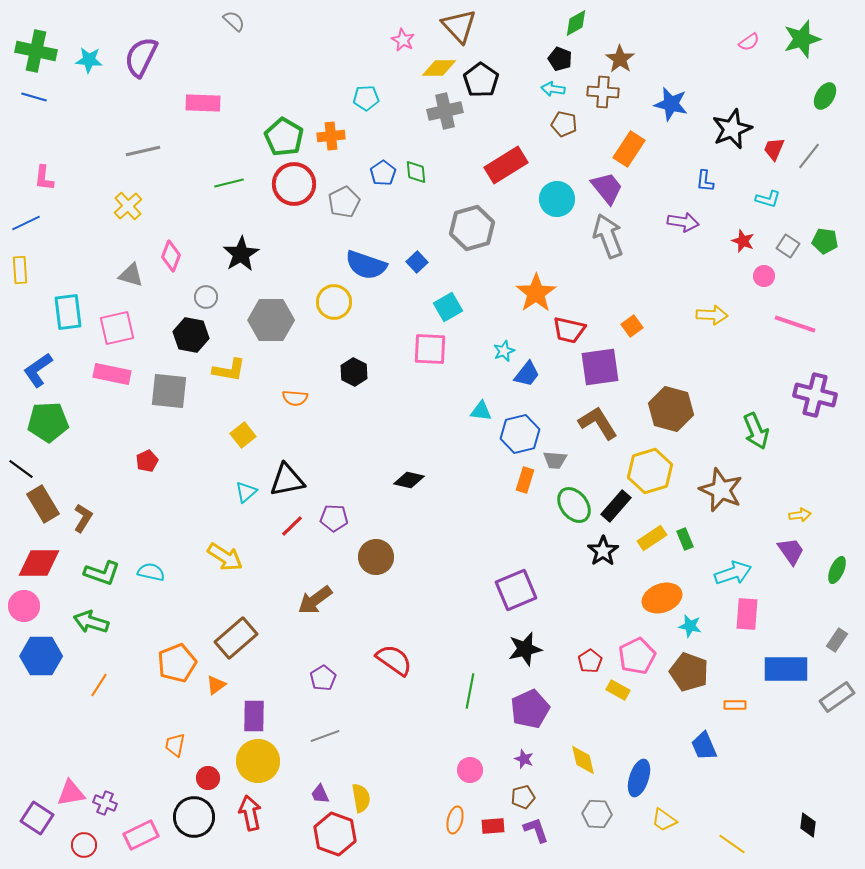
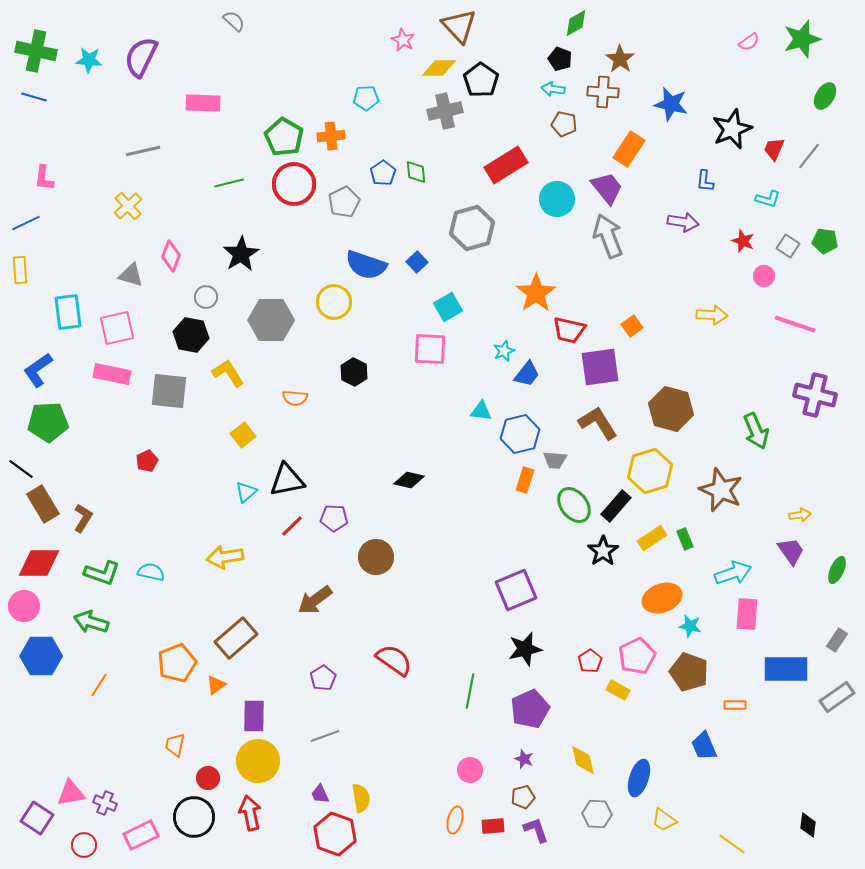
yellow L-shape at (229, 370): moved 1 px left, 3 px down; rotated 132 degrees counterclockwise
yellow arrow at (225, 557): rotated 138 degrees clockwise
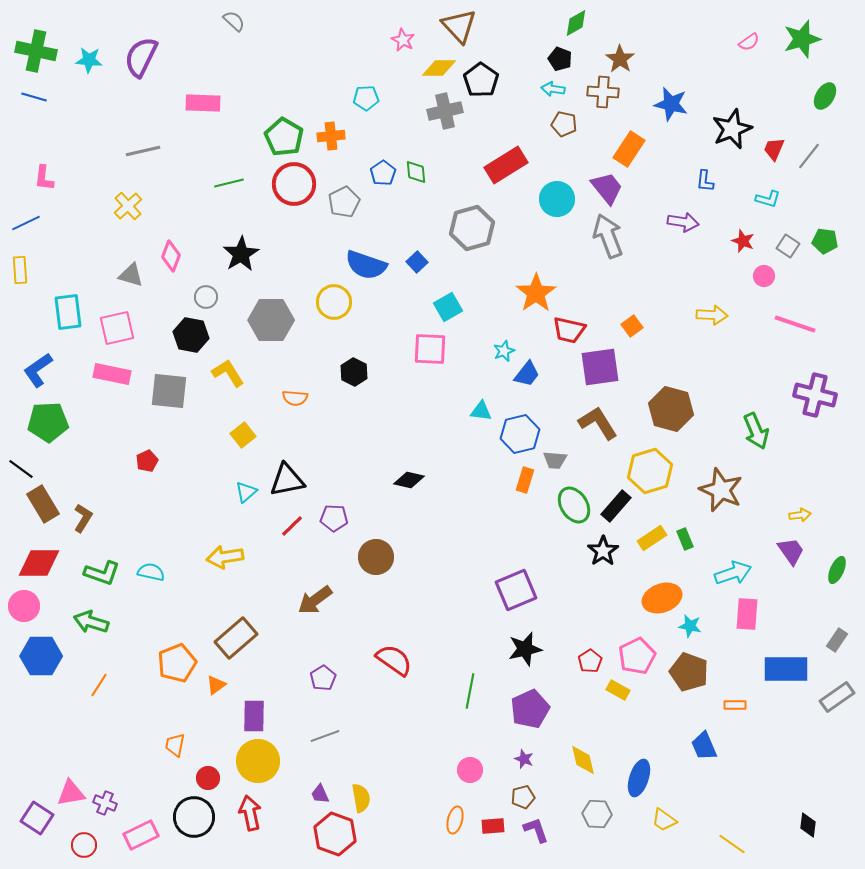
green ellipse at (574, 505): rotated 6 degrees clockwise
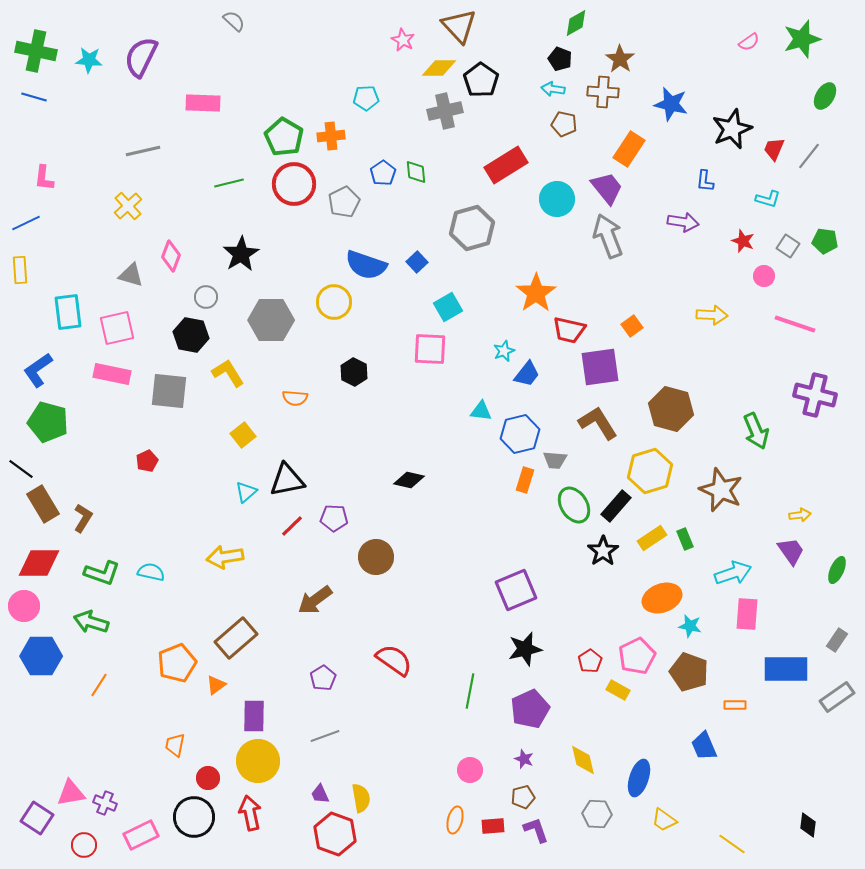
green pentagon at (48, 422): rotated 18 degrees clockwise
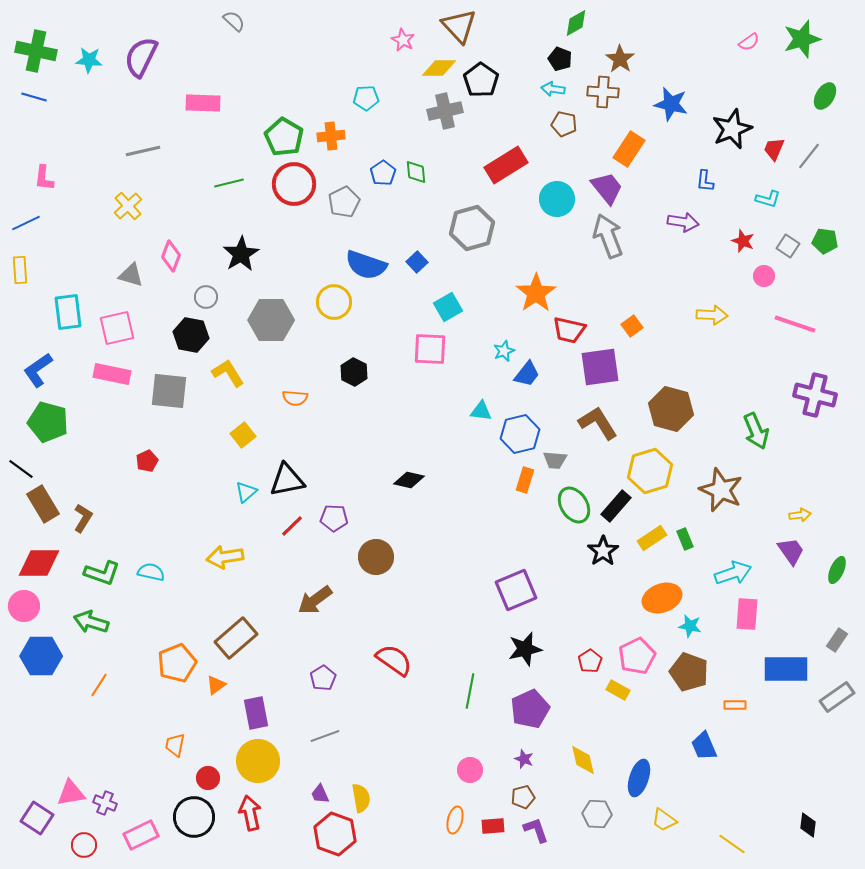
purple rectangle at (254, 716): moved 2 px right, 3 px up; rotated 12 degrees counterclockwise
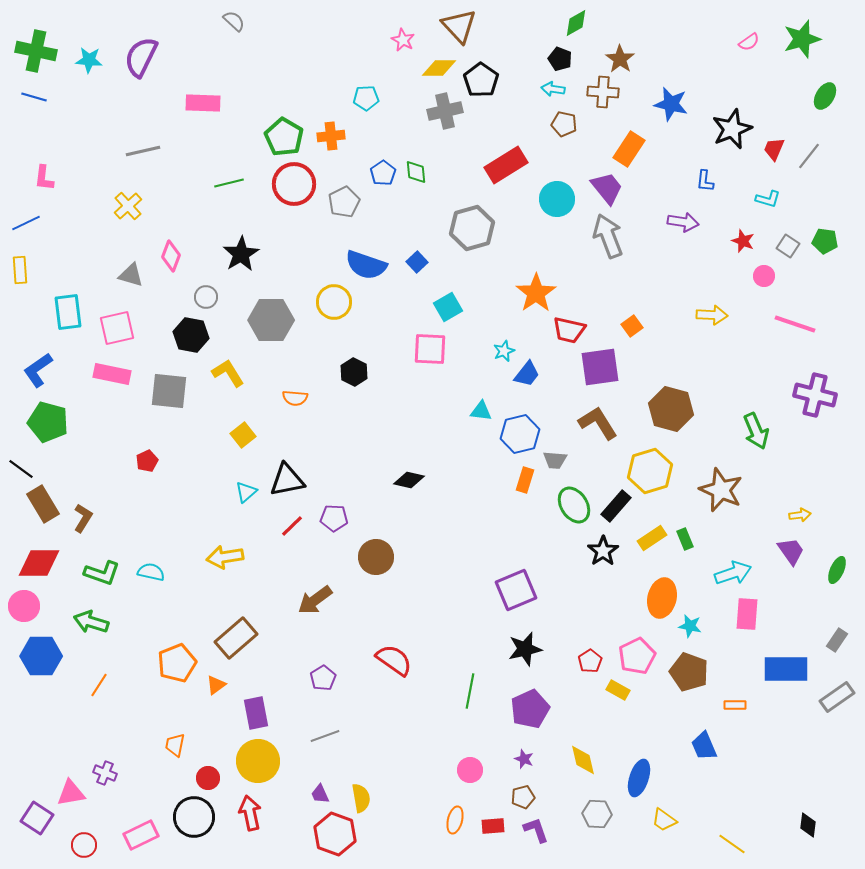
orange ellipse at (662, 598): rotated 57 degrees counterclockwise
purple cross at (105, 803): moved 30 px up
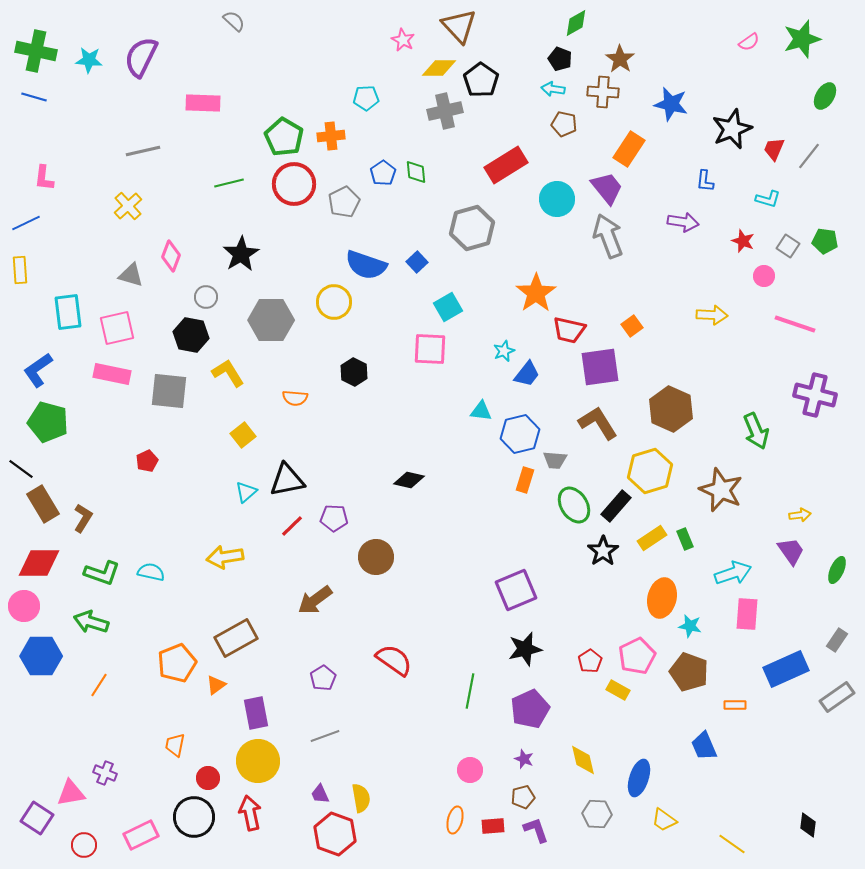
brown hexagon at (671, 409): rotated 9 degrees clockwise
brown rectangle at (236, 638): rotated 12 degrees clockwise
blue rectangle at (786, 669): rotated 24 degrees counterclockwise
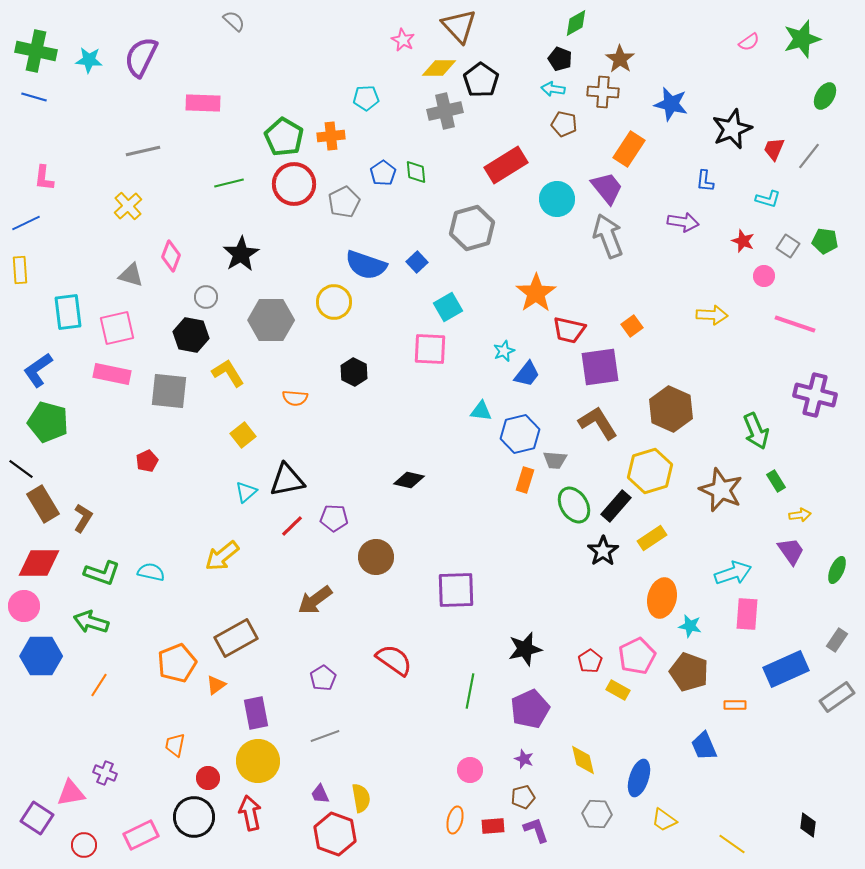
green rectangle at (685, 539): moved 91 px right, 58 px up; rotated 10 degrees counterclockwise
yellow arrow at (225, 557): moved 3 px left, 1 px up; rotated 30 degrees counterclockwise
purple square at (516, 590): moved 60 px left; rotated 21 degrees clockwise
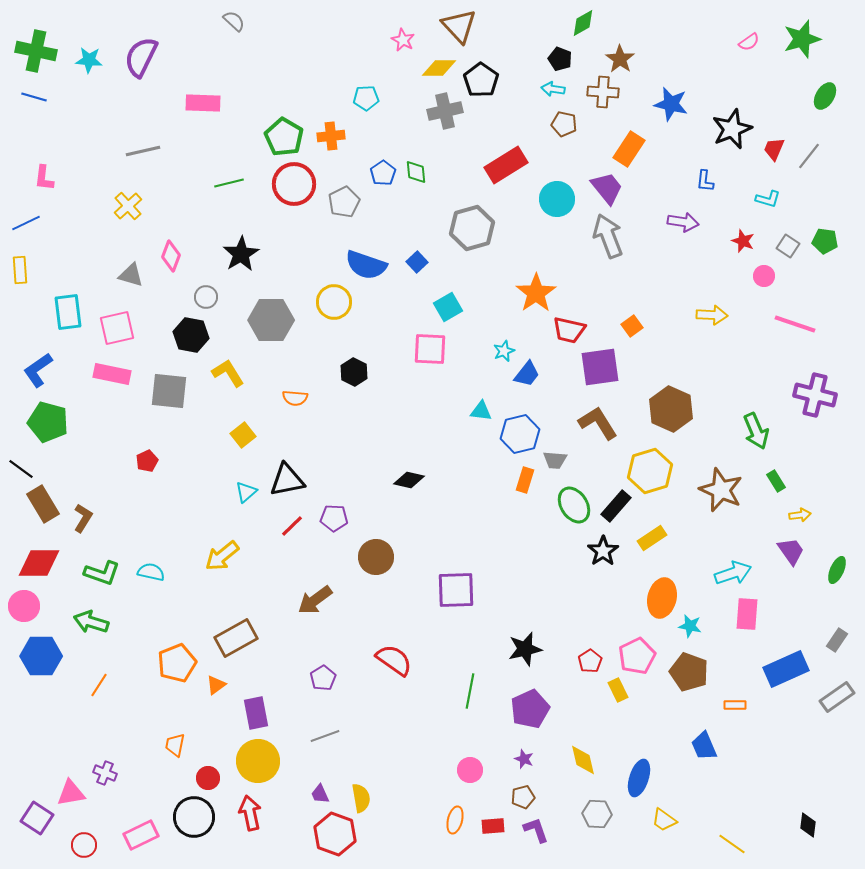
green diamond at (576, 23): moved 7 px right
yellow rectangle at (618, 690): rotated 35 degrees clockwise
